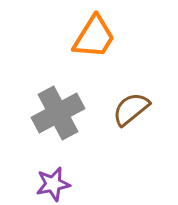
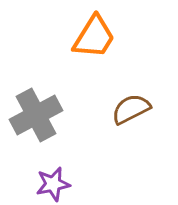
brown semicircle: rotated 12 degrees clockwise
gray cross: moved 22 px left, 2 px down
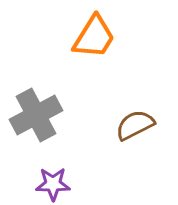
brown semicircle: moved 4 px right, 16 px down
purple star: rotated 12 degrees clockwise
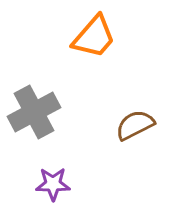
orange trapezoid: rotated 9 degrees clockwise
gray cross: moved 2 px left, 3 px up
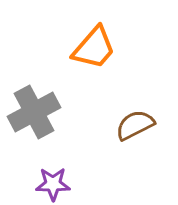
orange trapezoid: moved 11 px down
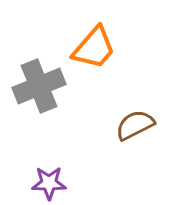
gray cross: moved 5 px right, 26 px up; rotated 6 degrees clockwise
purple star: moved 4 px left, 1 px up
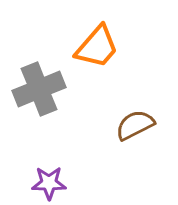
orange trapezoid: moved 3 px right, 1 px up
gray cross: moved 3 px down
